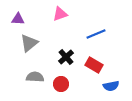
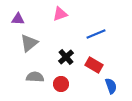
blue semicircle: rotated 98 degrees counterclockwise
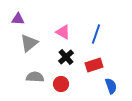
pink triangle: moved 3 px right, 18 px down; rotated 49 degrees clockwise
blue line: rotated 48 degrees counterclockwise
red rectangle: rotated 48 degrees counterclockwise
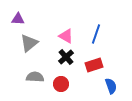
pink triangle: moved 3 px right, 4 px down
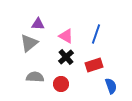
purple triangle: moved 20 px right, 5 px down
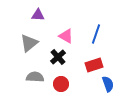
purple triangle: moved 9 px up
black cross: moved 8 px left
blue semicircle: moved 3 px left, 2 px up
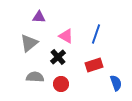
purple triangle: moved 1 px right, 2 px down
blue semicircle: moved 8 px right, 1 px up
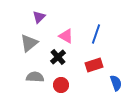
purple triangle: rotated 48 degrees counterclockwise
red circle: moved 1 px down
